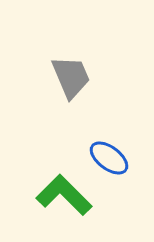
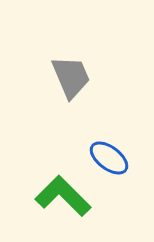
green L-shape: moved 1 px left, 1 px down
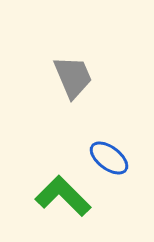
gray trapezoid: moved 2 px right
